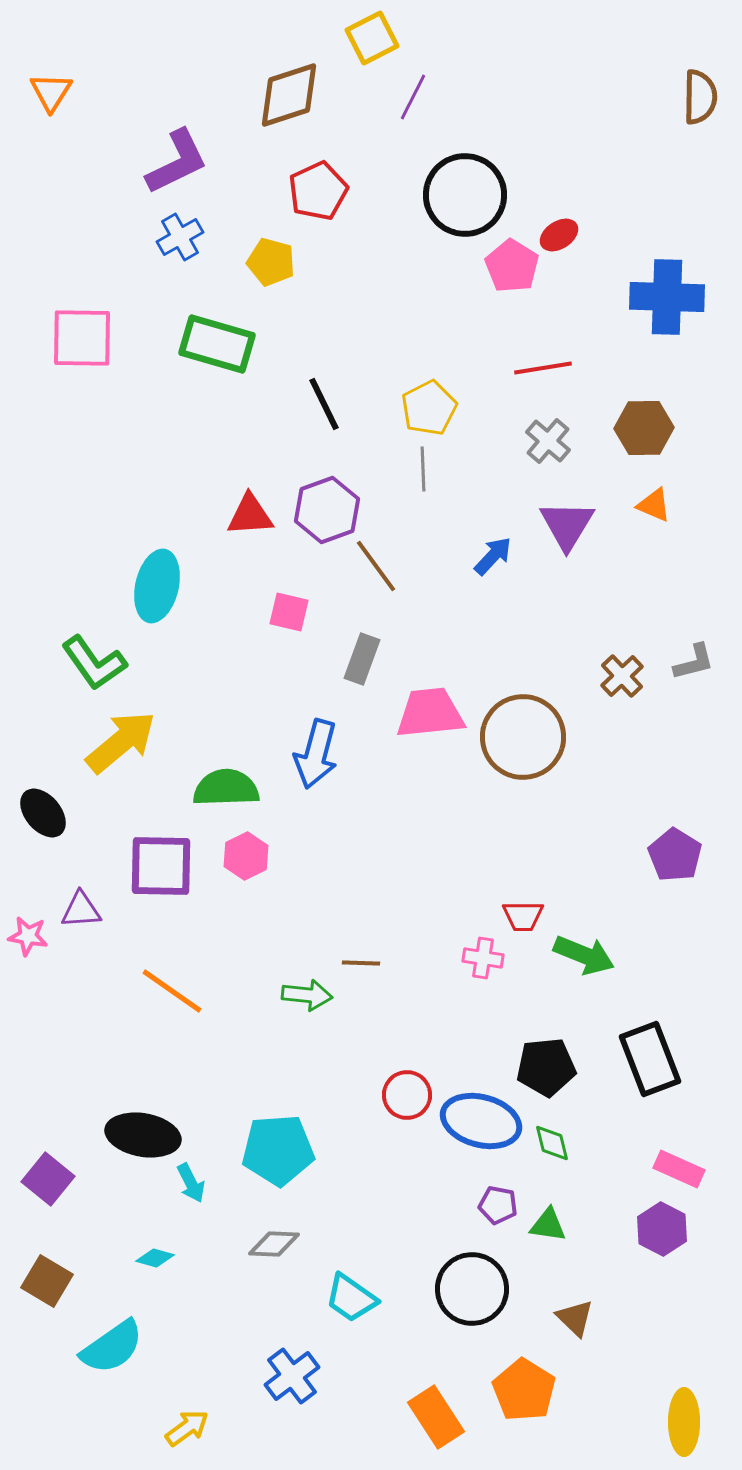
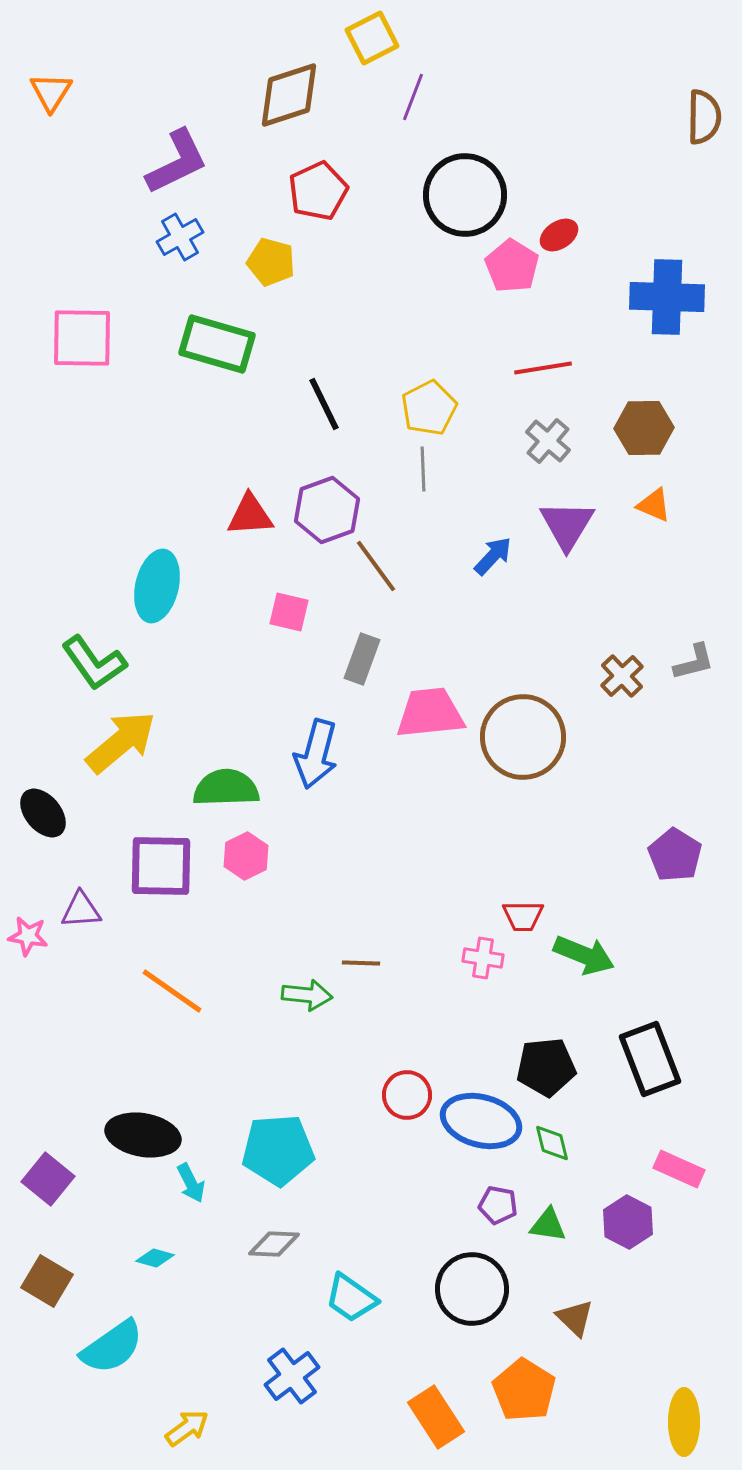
purple line at (413, 97): rotated 6 degrees counterclockwise
brown semicircle at (700, 97): moved 4 px right, 20 px down
purple hexagon at (662, 1229): moved 34 px left, 7 px up
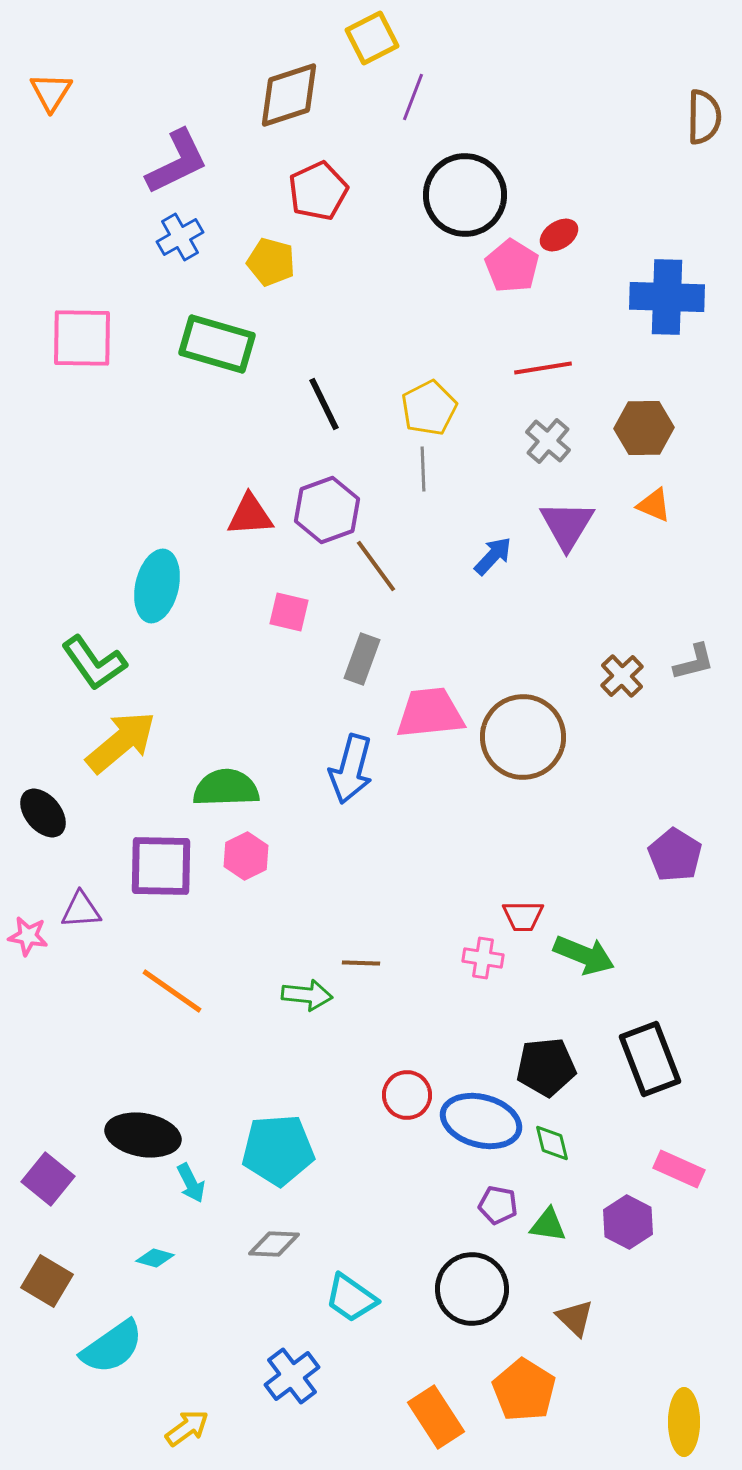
blue arrow at (316, 754): moved 35 px right, 15 px down
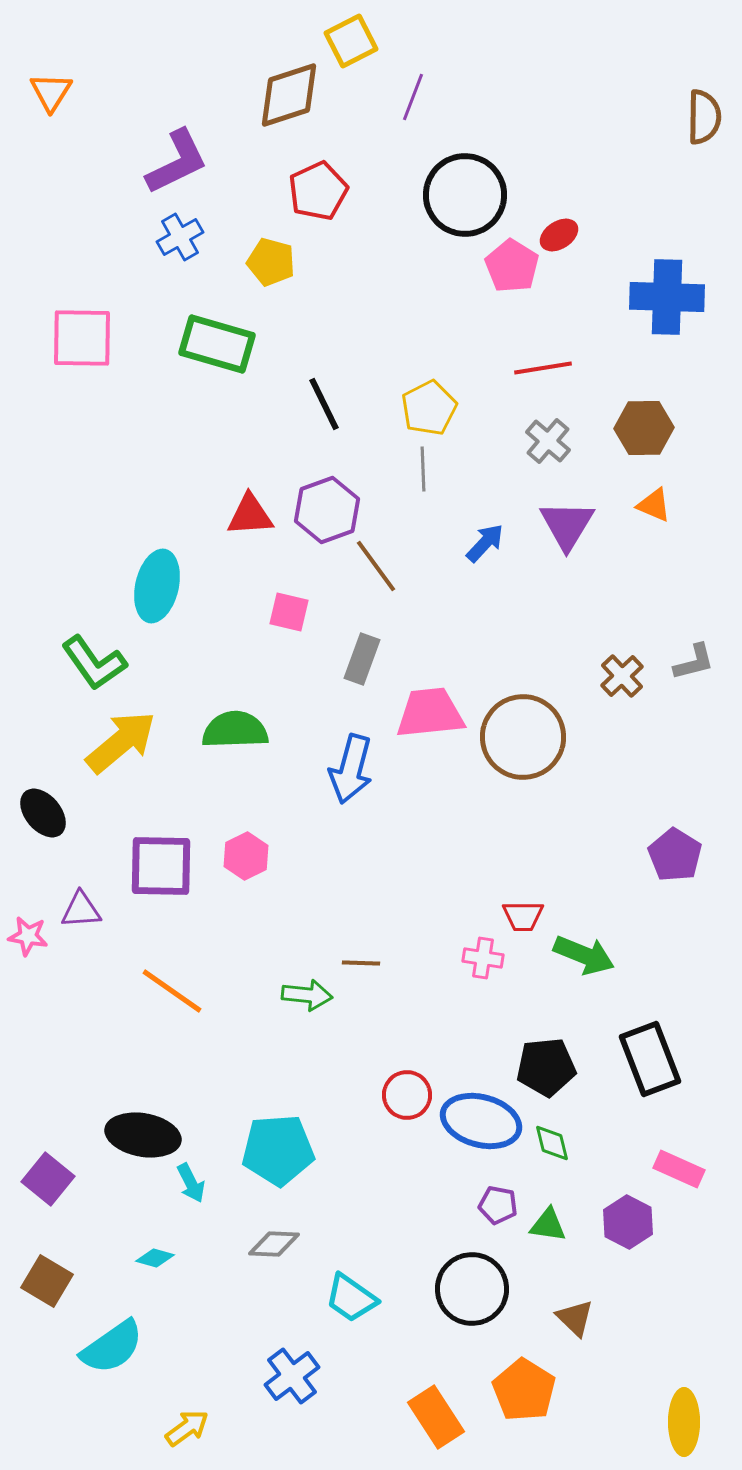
yellow square at (372, 38): moved 21 px left, 3 px down
blue arrow at (493, 556): moved 8 px left, 13 px up
green semicircle at (226, 788): moved 9 px right, 58 px up
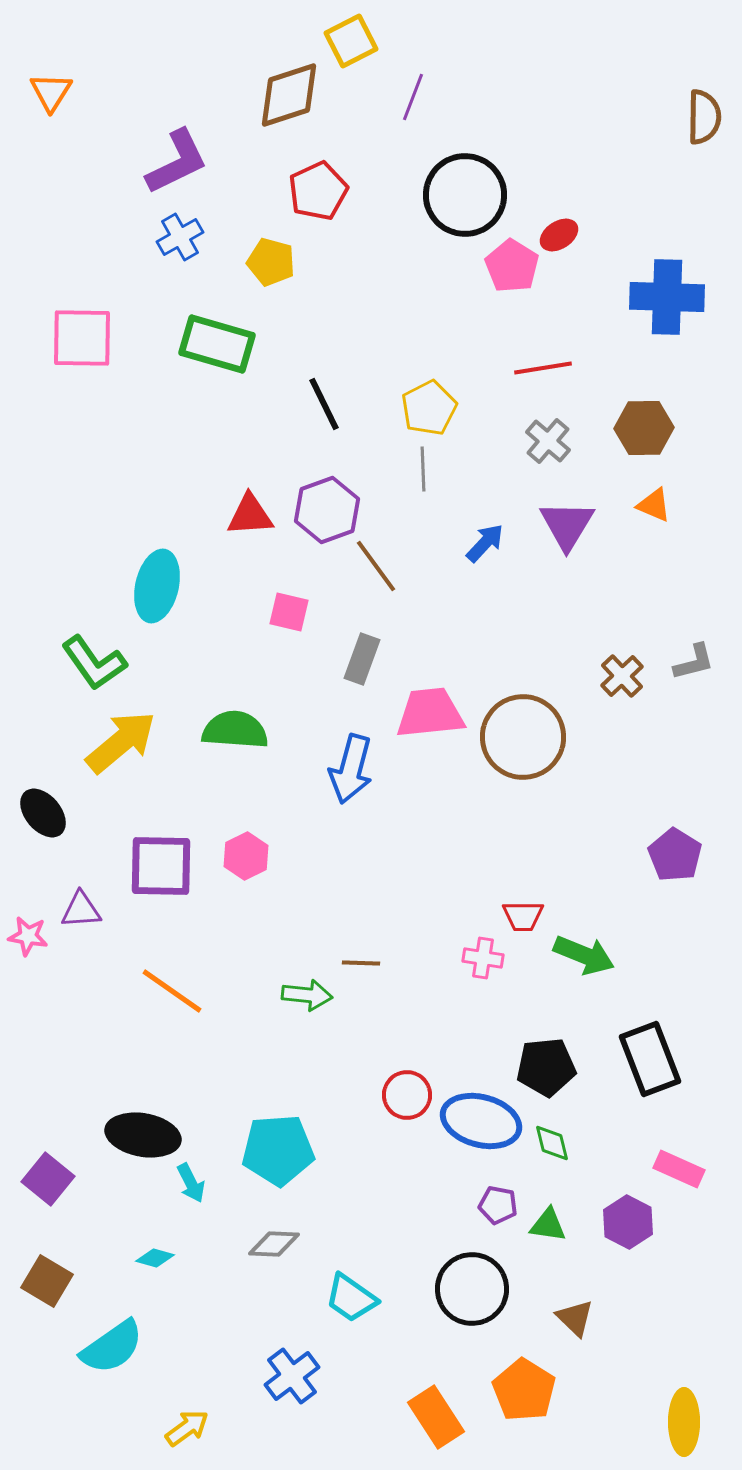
green semicircle at (235, 730): rotated 6 degrees clockwise
